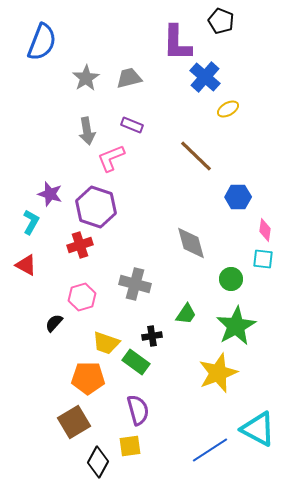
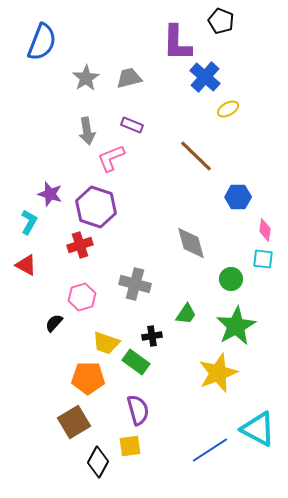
cyan L-shape: moved 2 px left
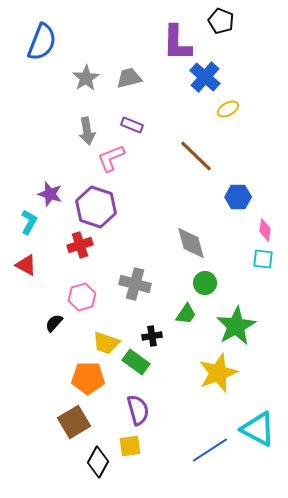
green circle: moved 26 px left, 4 px down
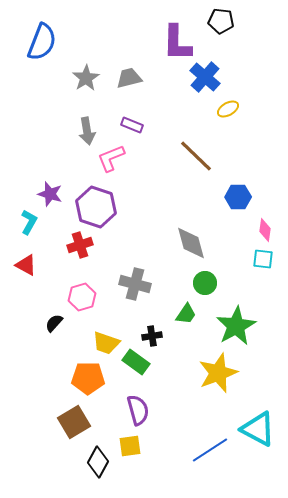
black pentagon: rotated 15 degrees counterclockwise
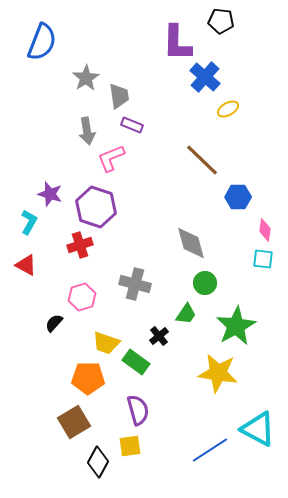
gray trapezoid: moved 10 px left, 18 px down; rotated 96 degrees clockwise
brown line: moved 6 px right, 4 px down
black cross: moved 7 px right; rotated 30 degrees counterclockwise
yellow star: rotated 30 degrees clockwise
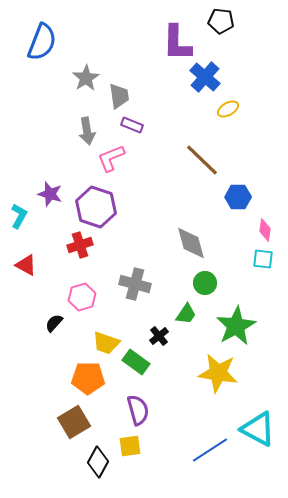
cyan L-shape: moved 10 px left, 6 px up
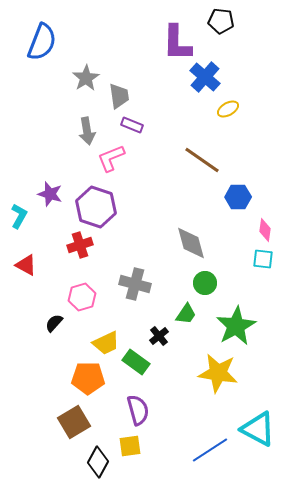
brown line: rotated 9 degrees counterclockwise
yellow trapezoid: rotated 44 degrees counterclockwise
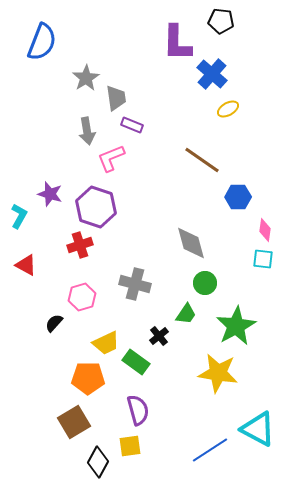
blue cross: moved 7 px right, 3 px up
gray trapezoid: moved 3 px left, 2 px down
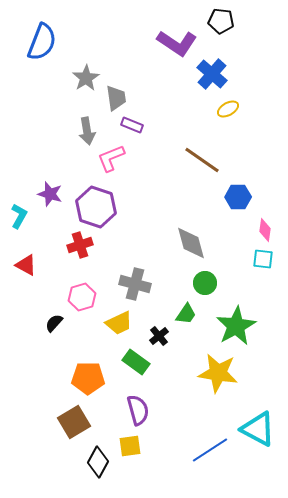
purple L-shape: rotated 57 degrees counterclockwise
yellow trapezoid: moved 13 px right, 20 px up
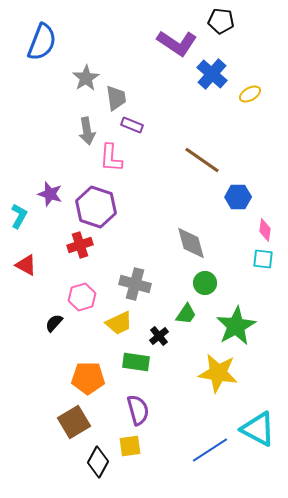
yellow ellipse: moved 22 px right, 15 px up
pink L-shape: rotated 64 degrees counterclockwise
green rectangle: rotated 28 degrees counterclockwise
